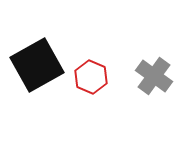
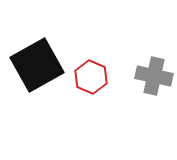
gray cross: rotated 24 degrees counterclockwise
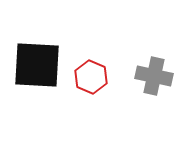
black square: rotated 32 degrees clockwise
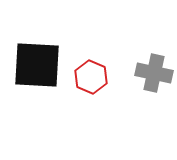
gray cross: moved 3 px up
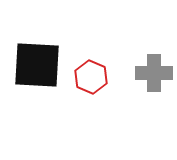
gray cross: rotated 12 degrees counterclockwise
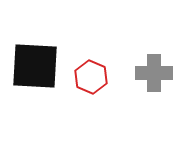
black square: moved 2 px left, 1 px down
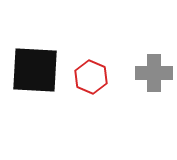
black square: moved 4 px down
